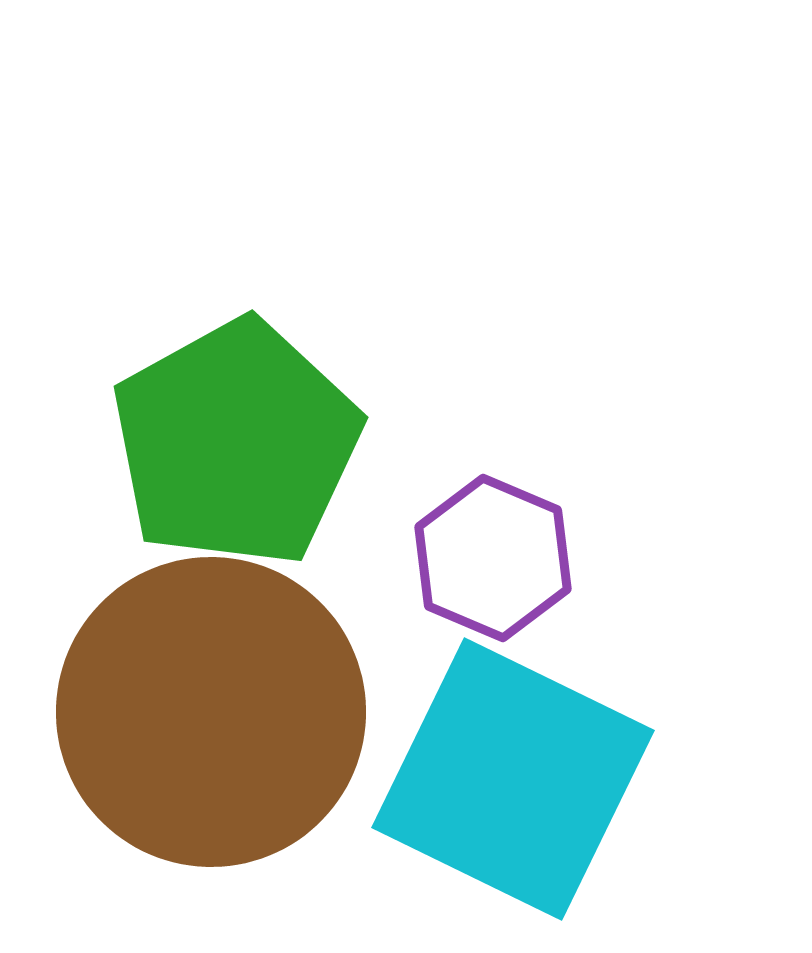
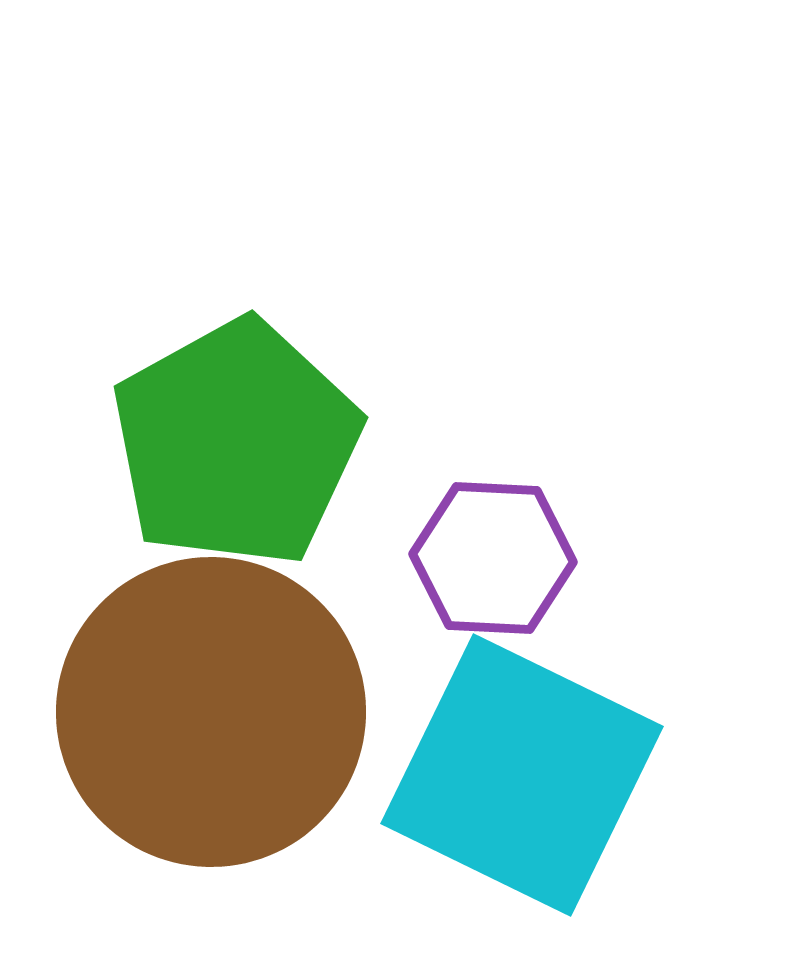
purple hexagon: rotated 20 degrees counterclockwise
cyan square: moved 9 px right, 4 px up
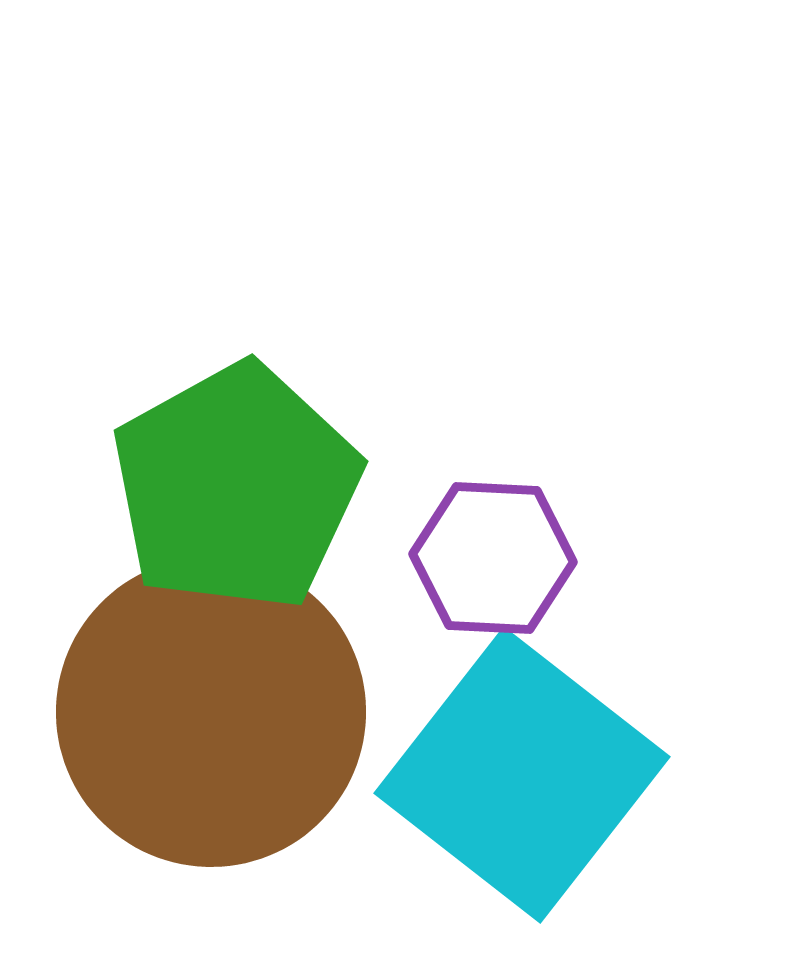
green pentagon: moved 44 px down
cyan square: rotated 12 degrees clockwise
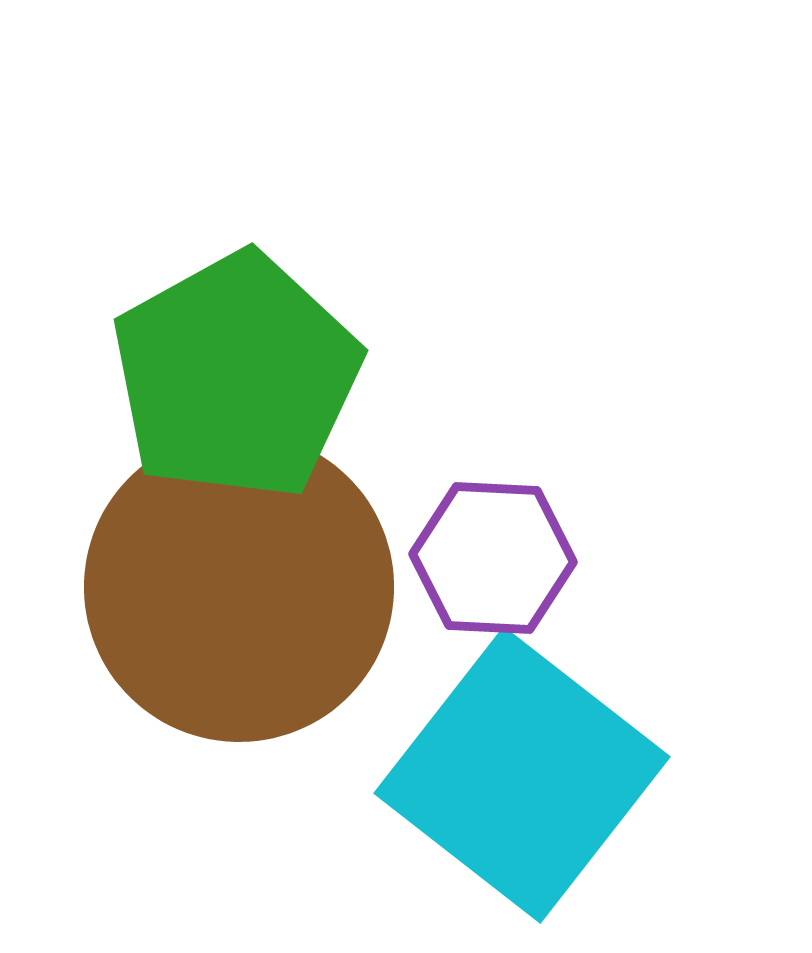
green pentagon: moved 111 px up
brown circle: moved 28 px right, 125 px up
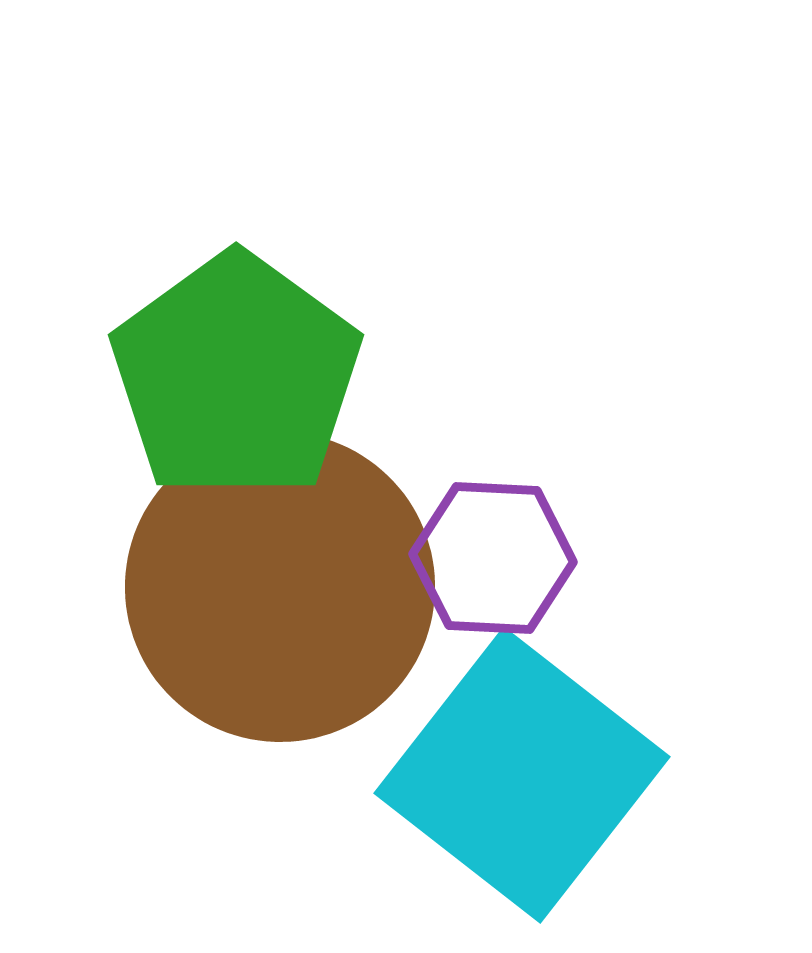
green pentagon: rotated 7 degrees counterclockwise
brown circle: moved 41 px right
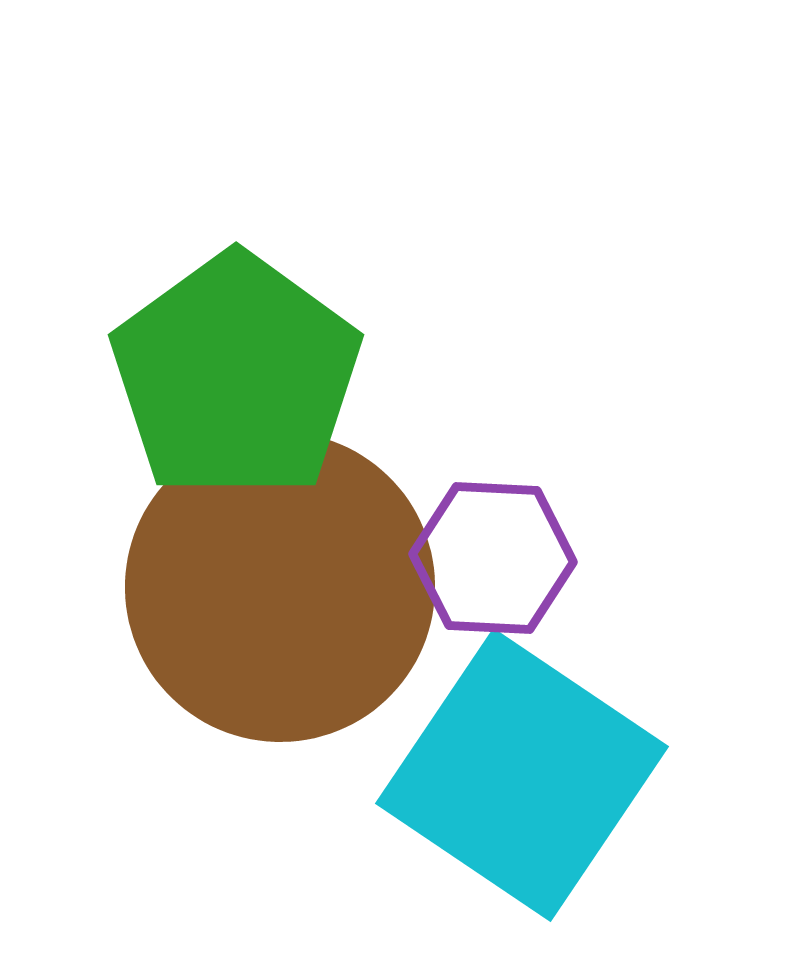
cyan square: rotated 4 degrees counterclockwise
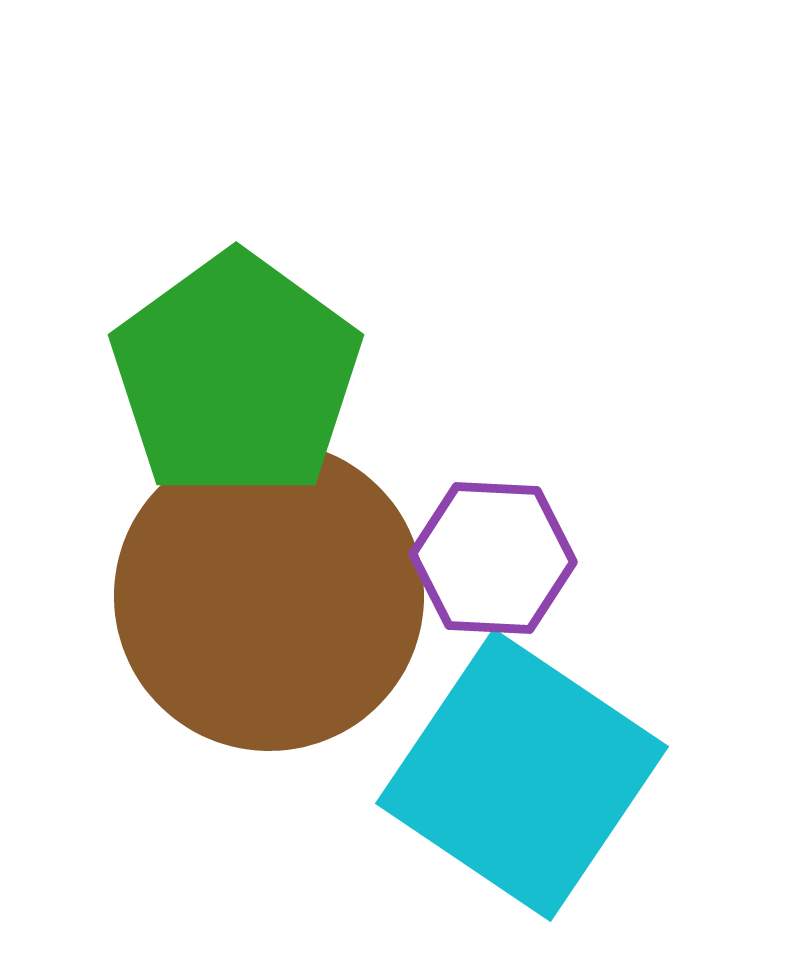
brown circle: moved 11 px left, 9 px down
